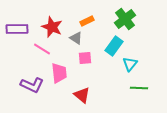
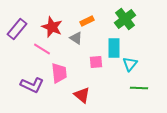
purple rectangle: rotated 50 degrees counterclockwise
cyan rectangle: moved 2 px down; rotated 36 degrees counterclockwise
pink square: moved 11 px right, 4 px down
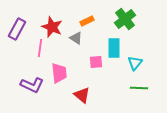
purple rectangle: rotated 10 degrees counterclockwise
pink line: moved 2 px left, 1 px up; rotated 66 degrees clockwise
cyan triangle: moved 5 px right, 1 px up
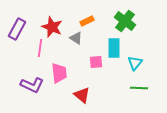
green cross: moved 2 px down; rotated 15 degrees counterclockwise
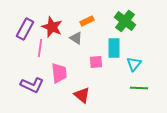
purple rectangle: moved 8 px right
cyan triangle: moved 1 px left, 1 px down
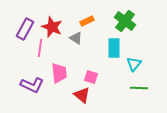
pink square: moved 5 px left, 15 px down; rotated 24 degrees clockwise
